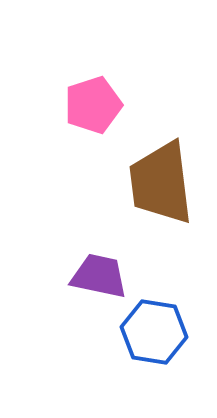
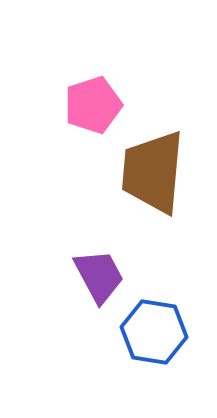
brown trapezoid: moved 8 px left, 11 px up; rotated 12 degrees clockwise
purple trapezoid: rotated 50 degrees clockwise
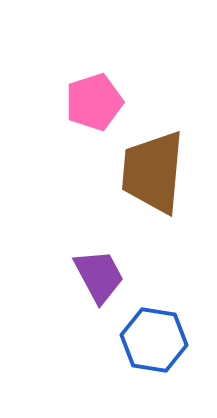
pink pentagon: moved 1 px right, 3 px up
blue hexagon: moved 8 px down
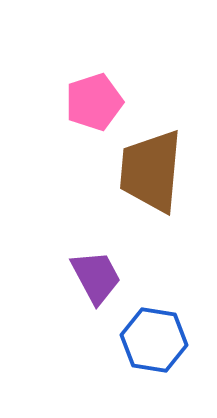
brown trapezoid: moved 2 px left, 1 px up
purple trapezoid: moved 3 px left, 1 px down
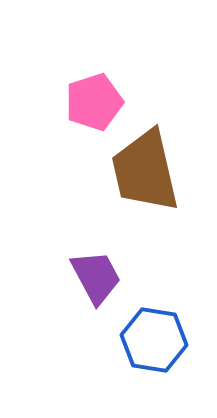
brown trapezoid: moved 6 px left; rotated 18 degrees counterclockwise
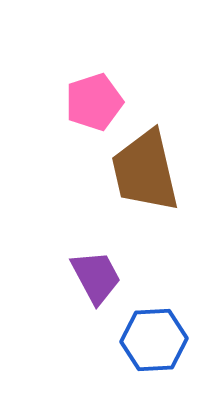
blue hexagon: rotated 12 degrees counterclockwise
